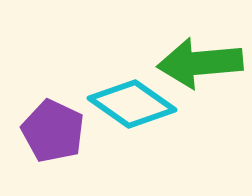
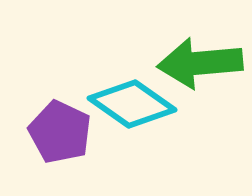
purple pentagon: moved 7 px right, 1 px down
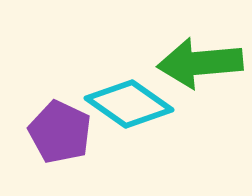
cyan diamond: moved 3 px left
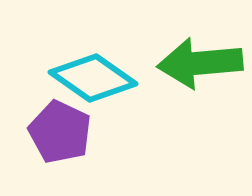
cyan diamond: moved 36 px left, 26 px up
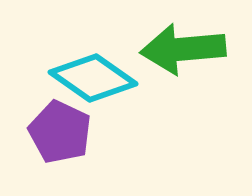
green arrow: moved 17 px left, 14 px up
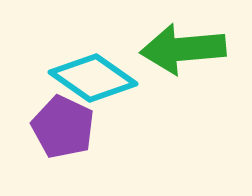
purple pentagon: moved 3 px right, 5 px up
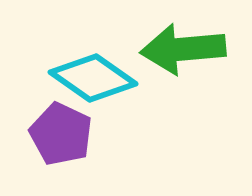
purple pentagon: moved 2 px left, 7 px down
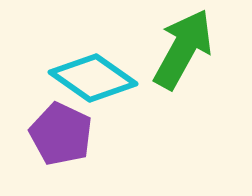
green arrow: rotated 124 degrees clockwise
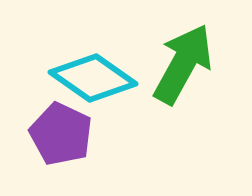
green arrow: moved 15 px down
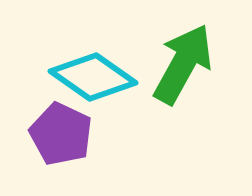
cyan diamond: moved 1 px up
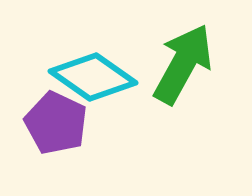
purple pentagon: moved 5 px left, 11 px up
